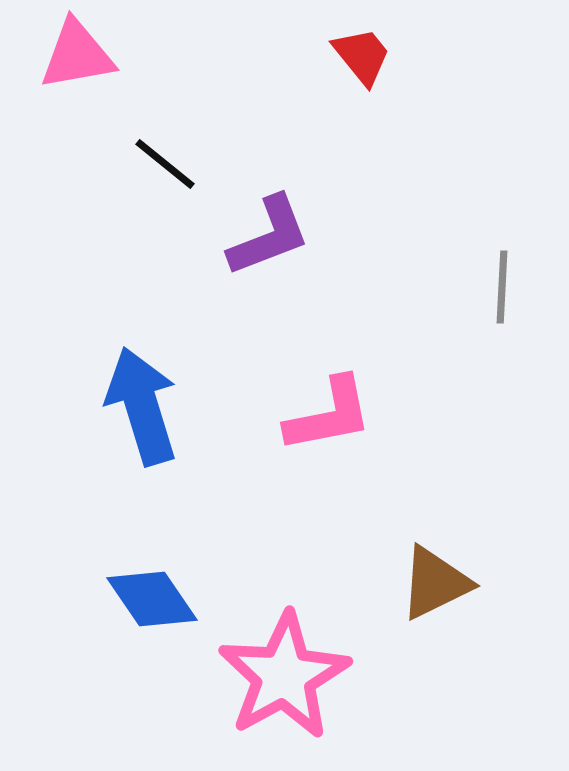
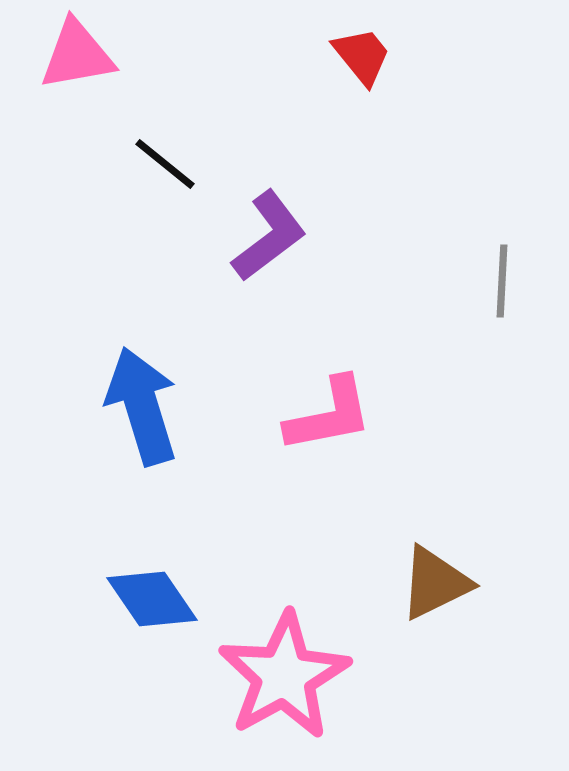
purple L-shape: rotated 16 degrees counterclockwise
gray line: moved 6 px up
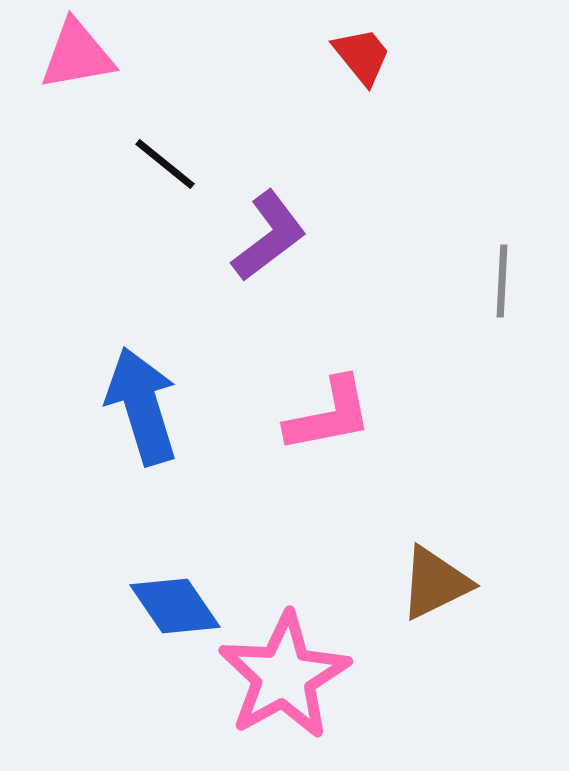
blue diamond: moved 23 px right, 7 px down
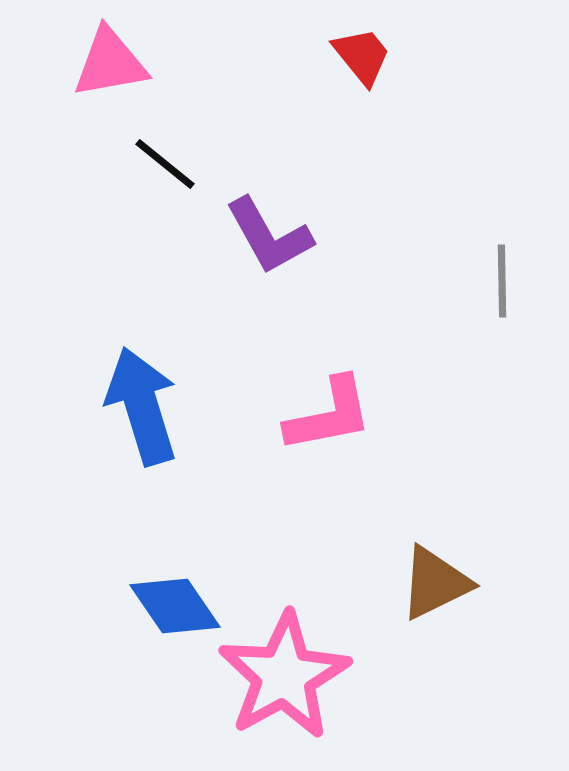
pink triangle: moved 33 px right, 8 px down
purple L-shape: rotated 98 degrees clockwise
gray line: rotated 4 degrees counterclockwise
